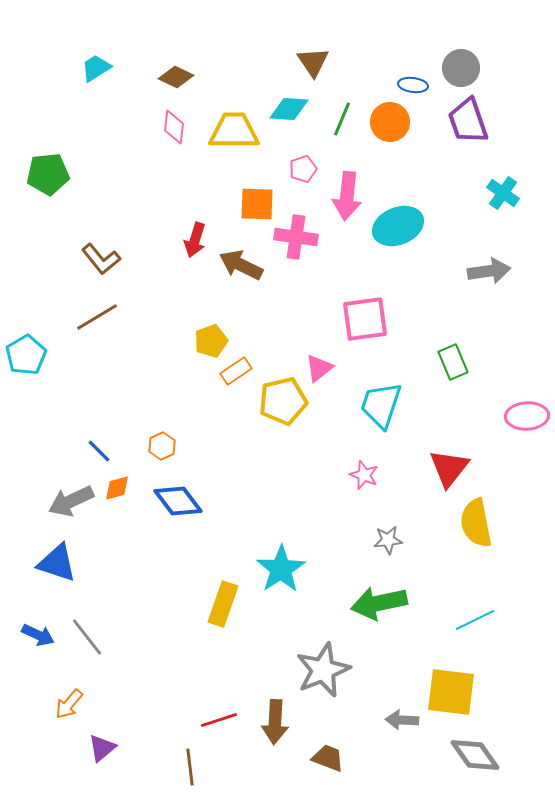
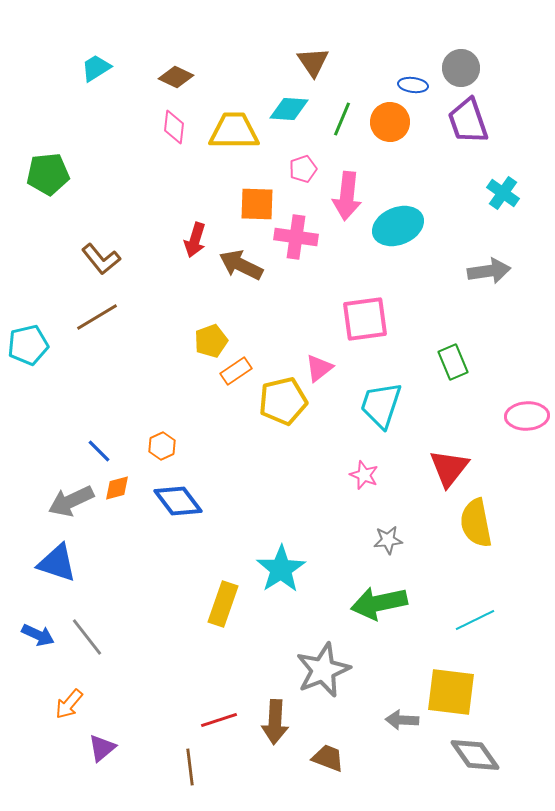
cyan pentagon at (26, 355): moved 2 px right, 10 px up; rotated 18 degrees clockwise
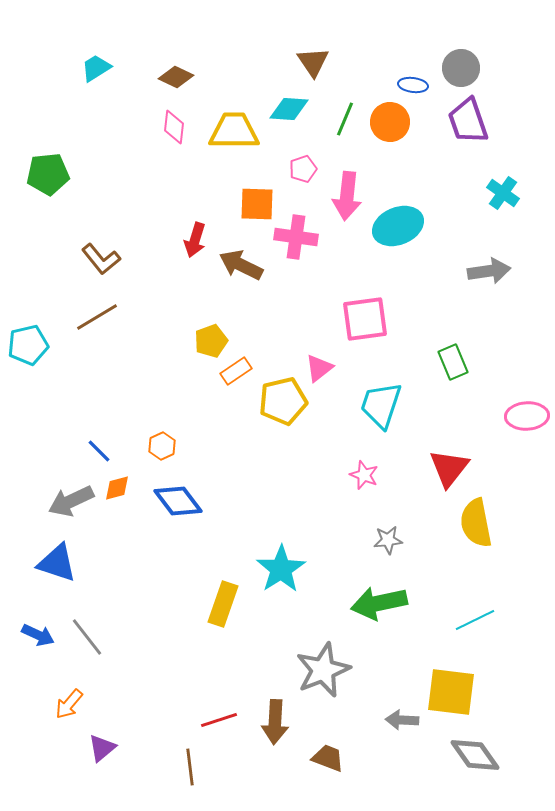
green line at (342, 119): moved 3 px right
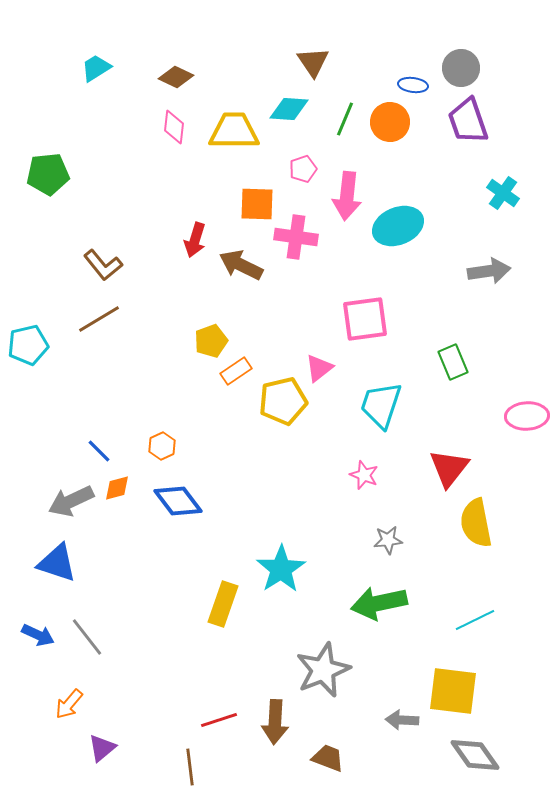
brown L-shape at (101, 259): moved 2 px right, 6 px down
brown line at (97, 317): moved 2 px right, 2 px down
yellow square at (451, 692): moved 2 px right, 1 px up
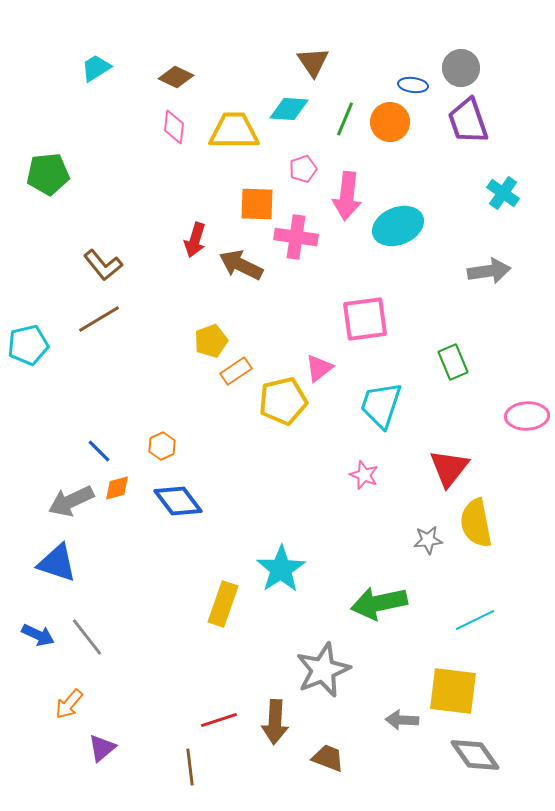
gray star at (388, 540): moved 40 px right
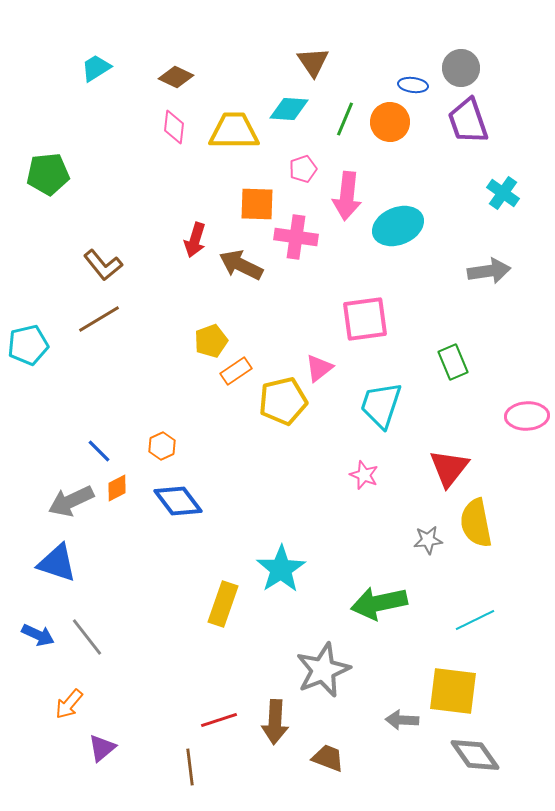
orange diamond at (117, 488): rotated 12 degrees counterclockwise
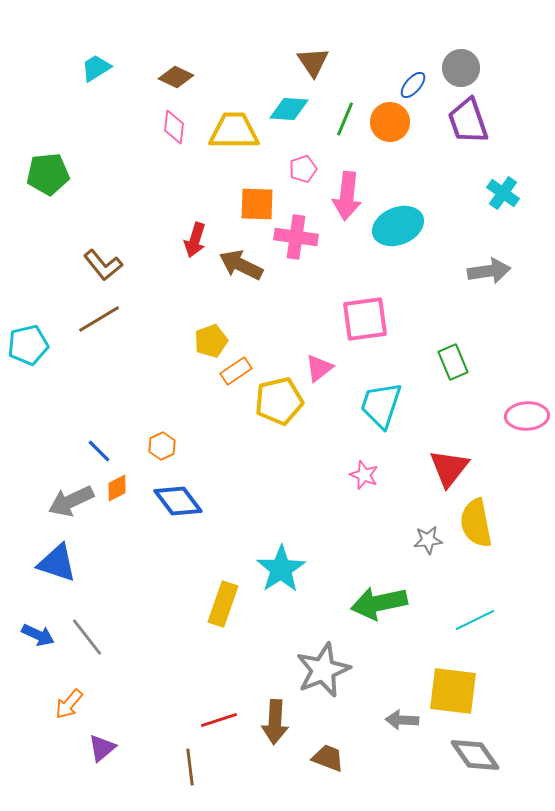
blue ellipse at (413, 85): rotated 56 degrees counterclockwise
yellow pentagon at (283, 401): moved 4 px left
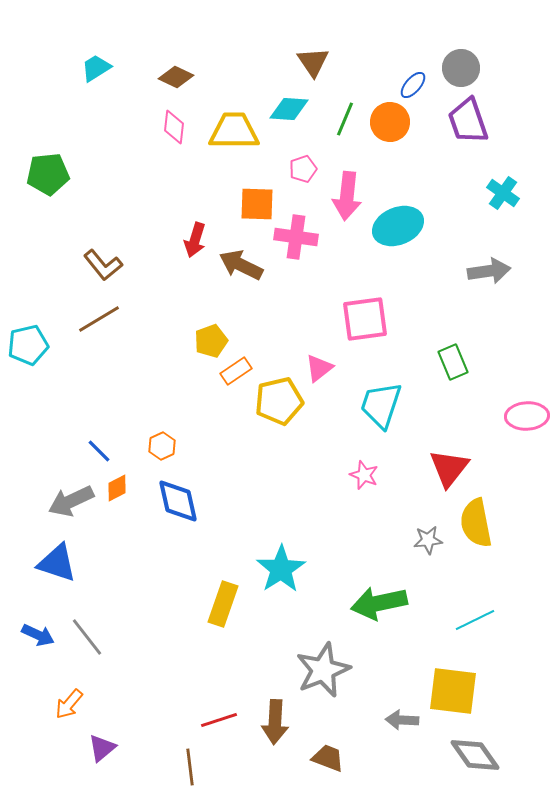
blue diamond at (178, 501): rotated 24 degrees clockwise
